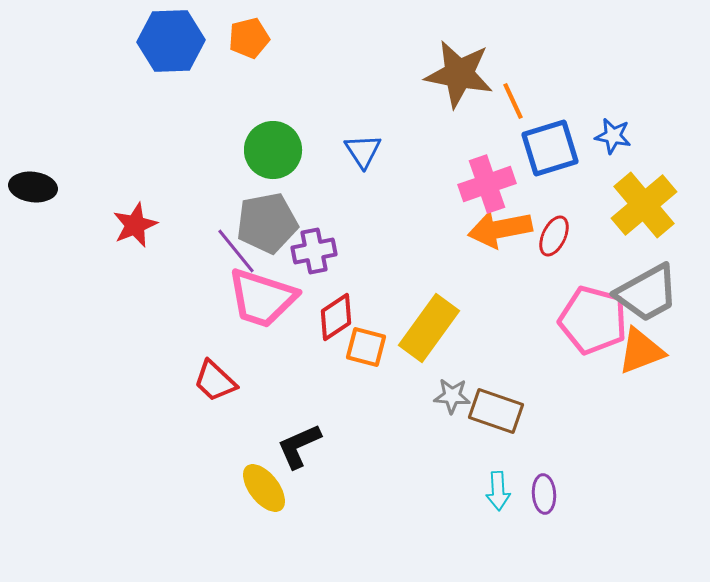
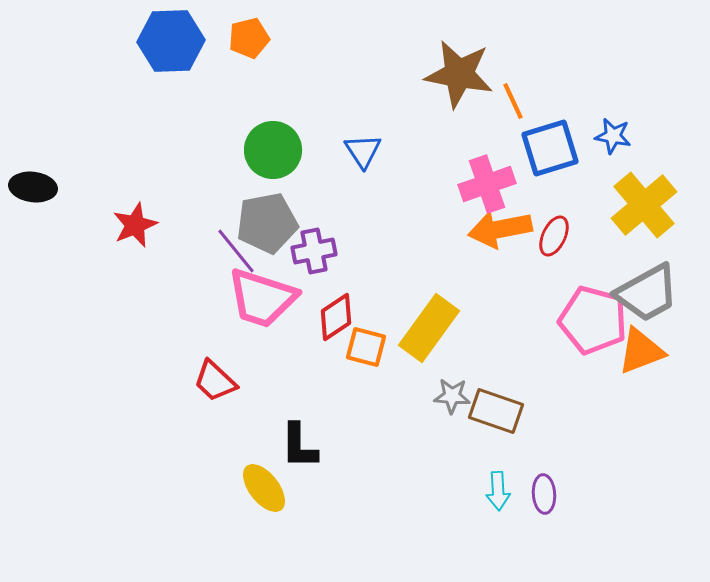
black L-shape: rotated 66 degrees counterclockwise
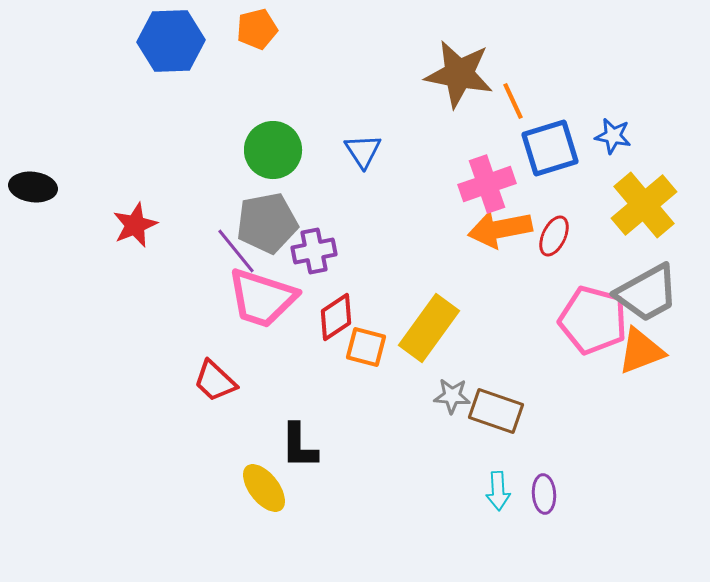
orange pentagon: moved 8 px right, 9 px up
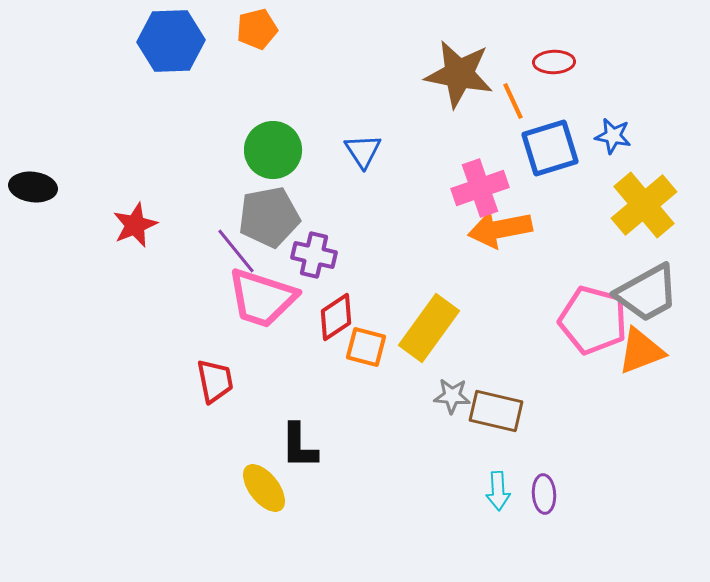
pink cross: moved 7 px left, 4 px down
gray pentagon: moved 2 px right, 6 px up
red ellipse: moved 174 px up; rotated 63 degrees clockwise
purple cross: moved 4 px down; rotated 24 degrees clockwise
red trapezoid: rotated 144 degrees counterclockwise
brown rectangle: rotated 6 degrees counterclockwise
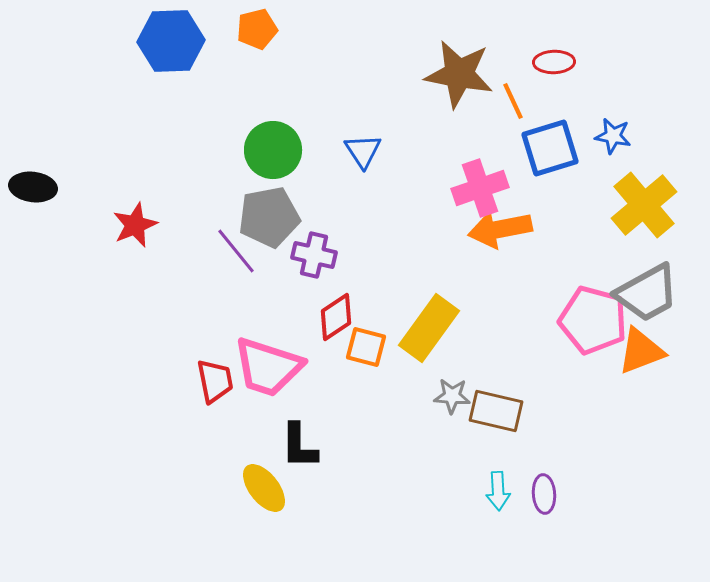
pink trapezoid: moved 6 px right, 69 px down
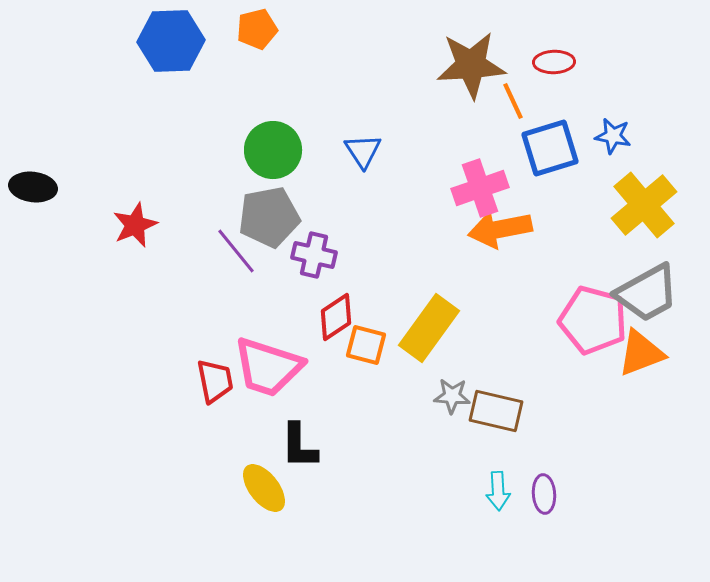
brown star: moved 12 px right, 9 px up; rotated 14 degrees counterclockwise
orange square: moved 2 px up
orange triangle: moved 2 px down
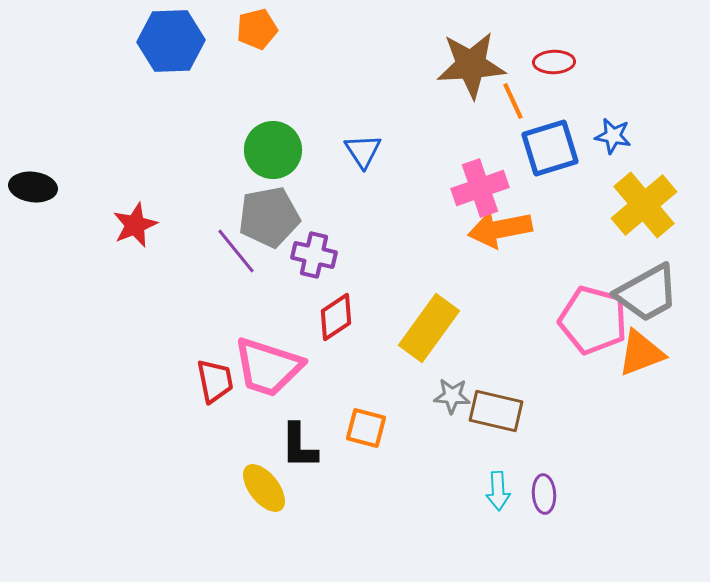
orange square: moved 83 px down
